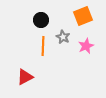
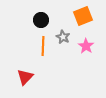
pink star: rotated 14 degrees counterclockwise
red triangle: rotated 18 degrees counterclockwise
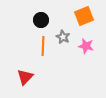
orange square: moved 1 px right
pink star: rotated 21 degrees counterclockwise
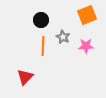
orange square: moved 3 px right, 1 px up
pink star: rotated 14 degrees counterclockwise
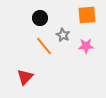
orange square: rotated 18 degrees clockwise
black circle: moved 1 px left, 2 px up
gray star: moved 2 px up
orange line: moved 1 px right; rotated 42 degrees counterclockwise
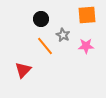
black circle: moved 1 px right, 1 px down
orange line: moved 1 px right
red triangle: moved 2 px left, 7 px up
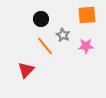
red triangle: moved 3 px right
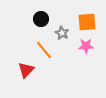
orange square: moved 7 px down
gray star: moved 1 px left, 2 px up
orange line: moved 1 px left, 4 px down
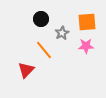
gray star: rotated 16 degrees clockwise
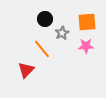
black circle: moved 4 px right
orange line: moved 2 px left, 1 px up
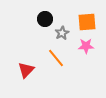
orange line: moved 14 px right, 9 px down
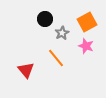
orange square: rotated 24 degrees counterclockwise
pink star: rotated 21 degrees clockwise
red triangle: rotated 24 degrees counterclockwise
